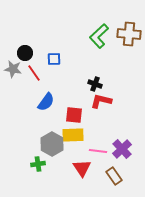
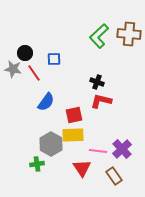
black cross: moved 2 px right, 2 px up
red square: rotated 18 degrees counterclockwise
gray hexagon: moved 1 px left
green cross: moved 1 px left
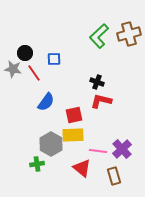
brown cross: rotated 20 degrees counterclockwise
red triangle: rotated 18 degrees counterclockwise
brown rectangle: rotated 18 degrees clockwise
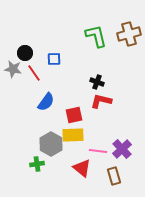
green L-shape: moved 3 px left; rotated 120 degrees clockwise
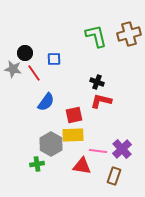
red triangle: moved 2 px up; rotated 30 degrees counterclockwise
brown rectangle: rotated 36 degrees clockwise
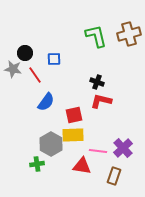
red line: moved 1 px right, 2 px down
purple cross: moved 1 px right, 1 px up
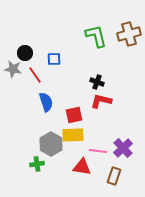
blue semicircle: rotated 54 degrees counterclockwise
red triangle: moved 1 px down
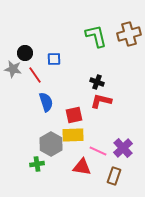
pink line: rotated 18 degrees clockwise
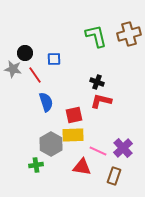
green cross: moved 1 px left, 1 px down
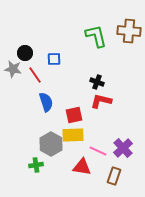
brown cross: moved 3 px up; rotated 20 degrees clockwise
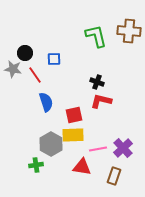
pink line: moved 2 px up; rotated 36 degrees counterclockwise
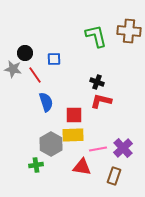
red square: rotated 12 degrees clockwise
